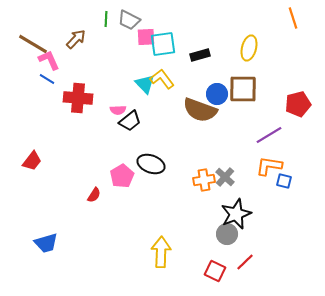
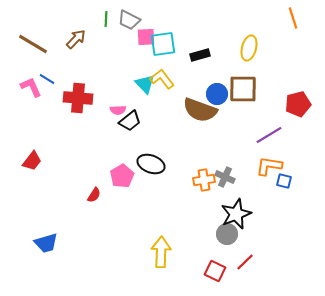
pink L-shape: moved 18 px left, 27 px down
gray cross: rotated 18 degrees counterclockwise
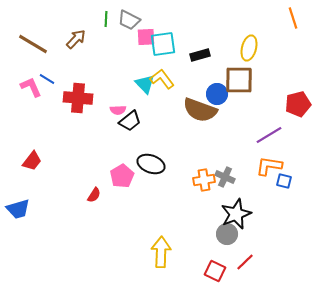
brown square: moved 4 px left, 9 px up
blue trapezoid: moved 28 px left, 34 px up
